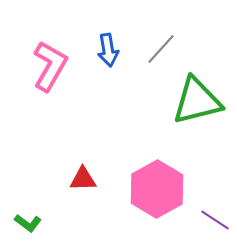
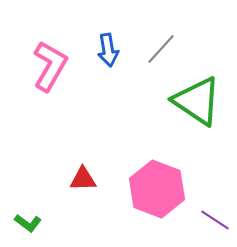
green triangle: rotated 48 degrees clockwise
pink hexagon: rotated 10 degrees counterclockwise
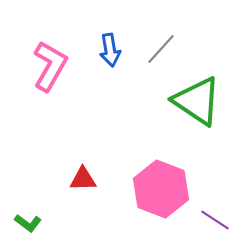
blue arrow: moved 2 px right
pink hexagon: moved 4 px right
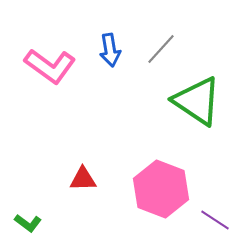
pink L-shape: rotated 96 degrees clockwise
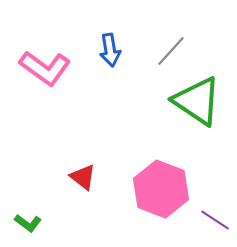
gray line: moved 10 px right, 2 px down
pink L-shape: moved 5 px left, 2 px down
red triangle: moved 2 px up; rotated 40 degrees clockwise
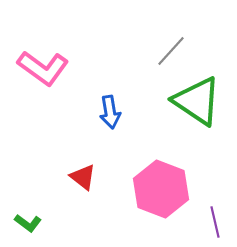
blue arrow: moved 62 px down
pink L-shape: moved 2 px left
purple line: moved 2 px down; rotated 44 degrees clockwise
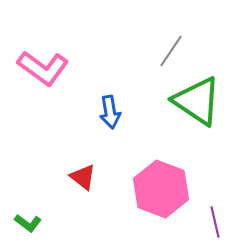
gray line: rotated 8 degrees counterclockwise
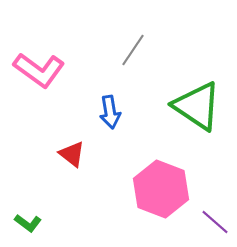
gray line: moved 38 px left, 1 px up
pink L-shape: moved 4 px left, 2 px down
green triangle: moved 5 px down
red triangle: moved 11 px left, 23 px up
purple line: rotated 36 degrees counterclockwise
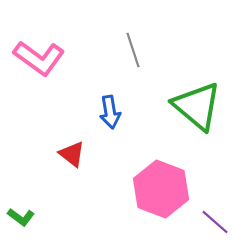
gray line: rotated 52 degrees counterclockwise
pink L-shape: moved 12 px up
green triangle: rotated 6 degrees clockwise
green L-shape: moved 7 px left, 6 px up
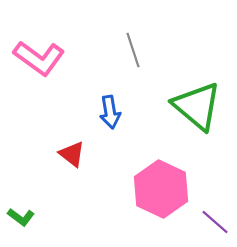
pink hexagon: rotated 4 degrees clockwise
